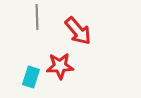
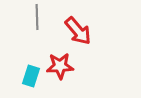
cyan rectangle: moved 1 px up
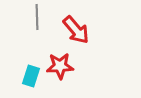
red arrow: moved 2 px left, 1 px up
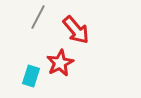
gray line: moved 1 px right; rotated 30 degrees clockwise
red star: moved 3 px up; rotated 24 degrees counterclockwise
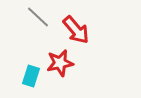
gray line: rotated 75 degrees counterclockwise
red star: rotated 16 degrees clockwise
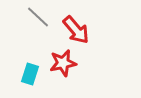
red star: moved 3 px right
cyan rectangle: moved 1 px left, 2 px up
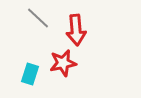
gray line: moved 1 px down
red arrow: rotated 36 degrees clockwise
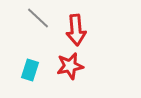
red star: moved 7 px right, 3 px down
cyan rectangle: moved 4 px up
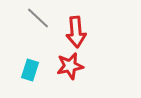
red arrow: moved 2 px down
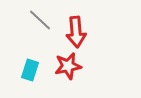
gray line: moved 2 px right, 2 px down
red star: moved 2 px left
